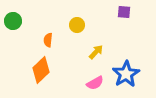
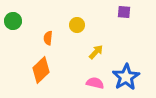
orange semicircle: moved 2 px up
blue star: moved 3 px down
pink semicircle: rotated 138 degrees counterclockwise
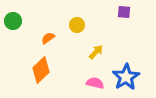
orange semicircle: rotated 48 degrees clockwise
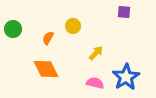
green circle: moved 8 px down
yellow circle: moved 4 px left, 1 px down
orange semicircle: rotated 24 degrees counterclockwise
yellow arrow: moved 1 px down
orange diamond: moved 5 px right, 1 px up; rotated 72 degrees counterclockwise
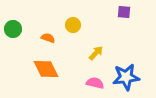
yellow circle: moved 1 px up
orange semicircle: rotated 80 degrees clockwise
blue star: rotated 24 degrees clockwise
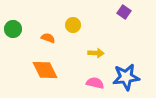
purple square: rotated 32 degrees clockwise
yellow arrow: rotated 49 degrees clockwise
orange diamond: moved 1 px left, 1 px down
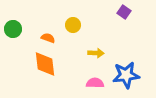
orange diamond: moved 6 px up; rotated 20 degrees clockwise
blue star: moved 2 px up
pink semicircle: rotated 12 degrees counterclockwise
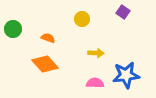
purple square: moved 1 px left
yellow circle: moved 9 px right, 6 px up
orange diamond: rotated 36 degrees counterclockwise
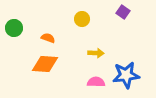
green circle: moved 1 px right, 1 px up
orange diamond: rotated 44 degrees counterclockwise
pink semicircle: moved 1 px right, 1 px up
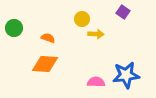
yellow arrow: moved 19 px up
